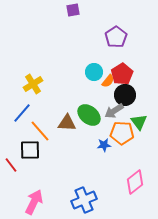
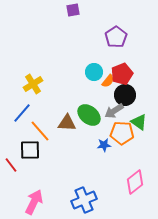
red pentagon: rotated 10 degrees clockwise
green triangle: rotated 18 degrees counterclockwise
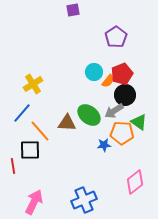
red line: moved 2 px right, 1 px down; rotated 28 degrees clockwise
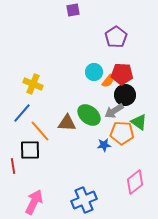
red pentagon: rotated 25 degrees clockwise
yellow cross: rotated 36 degrees counterclockwise
